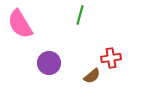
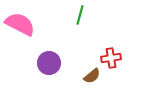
pink semicircle: rotated 148 degrees clockwise
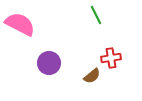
green line: moved 16 px right; rotated 42 degrees counterclockwise
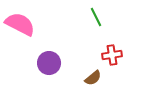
green line: moved 2 px down
red cross: moved 1 px right, 3 px up
brown semicircle: moved 1 px right, 2 px down
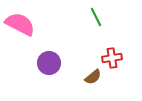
red cross: moved 3 px down
brown semicircle: moved 1 px up
